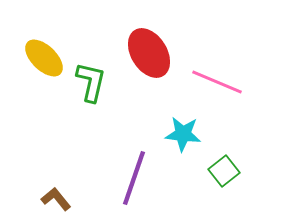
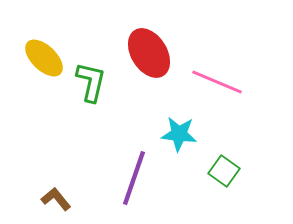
cyan star: moved 4 px left
green square: rotated 16 degrees counterclockwise
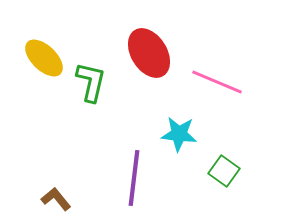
purple line: rotated 12 degrees counterclockwise
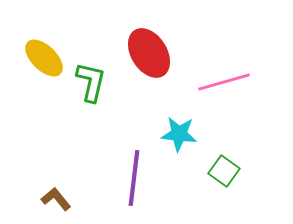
pink line: moved 7 px right; rotated 39 degrees counterclockwise
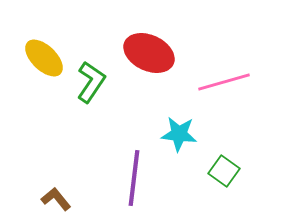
red ellipse: rotated 33 degrees counterclockwise
green L-shape: rotated 21 degrees clockwise
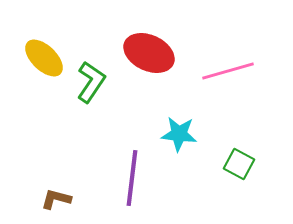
pink line: moved 4 px right, 11 px up
green square: moved 15 px right, 7 px up; rotated 8 degrees counterclockwise
purple line: moved 2 px left
brown L-shape: rotated 36 degrees counterclockwise
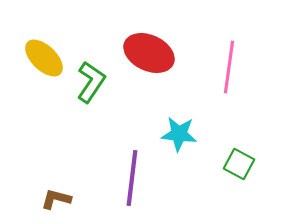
pink line: moved 1 px right, 4 px up; rotated 66 degrees counterclockwise
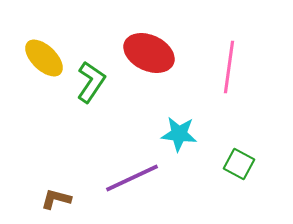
purple line: rotated 58 degrees clockwise
